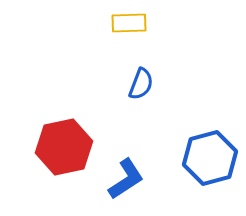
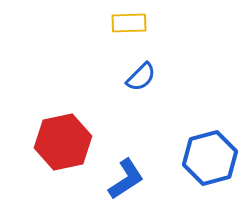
blue semicircle: moved 7 px up; rotated 24 degrees clockwise
red hexagon: moved 1 px left, 5 px up
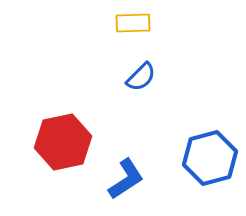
yellow rectangle: moved 4 px right
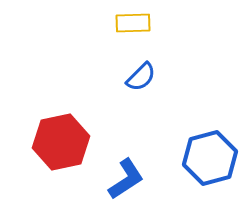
red hexagon: moved 2 px left
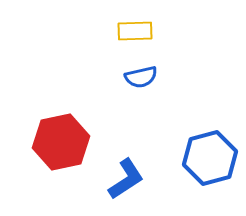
yellow rectangle: moved 2 px right, 8 px down
blue semicircle: rotated 32 degrees clockwise
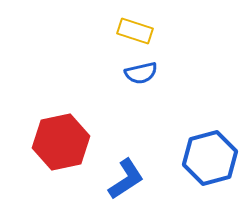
yellow rectangle: rotated 20 degrees clockwise
blue semicircle: moved 4 px up
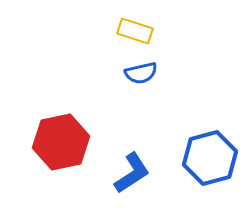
blue L-shape: moved 6 px right, 6 px up
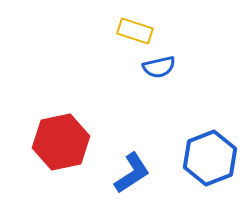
blue semicircle: moved 18 px right, 6 px up
blue hexagon: rotated 6 degrees counterclockwise
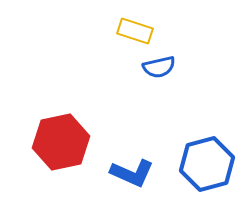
blue hexagon: moved 3 px left, 6 px down; rotated 6 degrees clockwise
blue L-shape: rotated 57 degrees clockwise
